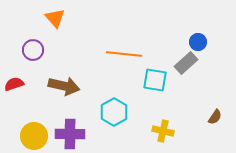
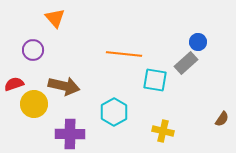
brown semicircle: moved 7 px right, 2 px down
yellow circle: moved 32 px up
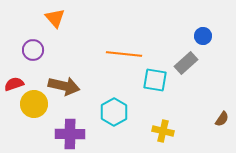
blue circle: moved 5 px right, 6 px up
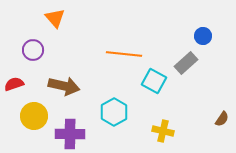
cyan square: moved 1 px left, 1 px down; rotated 20 degrees clockwise
yellow circle: moved 12 px down
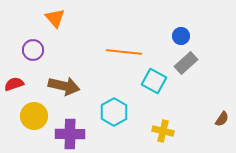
blue circle: moved 22 px left
orange line: moved 2 px up
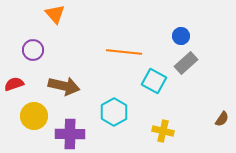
orange triangle: moved 4 px up
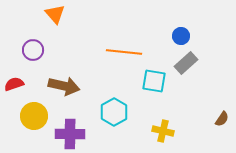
cyan square: rotated 20 degrees counterclockwise
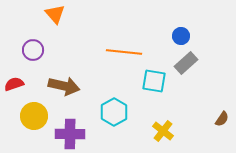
yellow cross: rotated 25 degrees clockwise
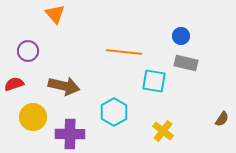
purple circle: moved 5 px left, 1 px down
gray rectangle: rotated 55 degrees clockwise
yellow circle: moved 1 px left, 1 px down
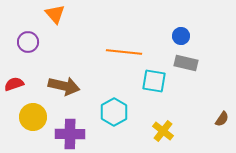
purple circle: moved 9 px up
